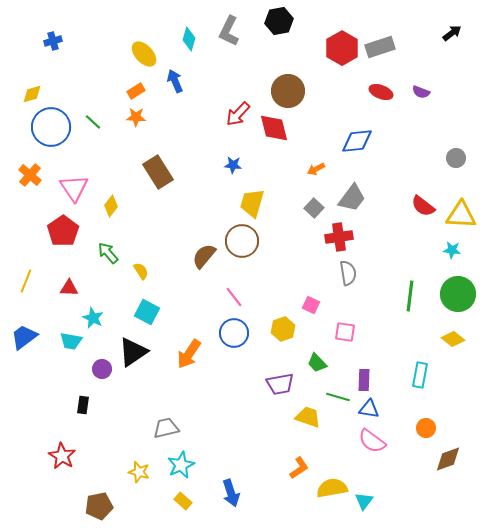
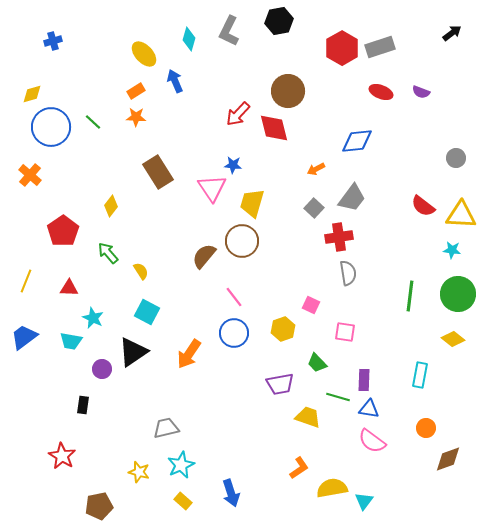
pink triangle at (74, 188): moved 138 px right
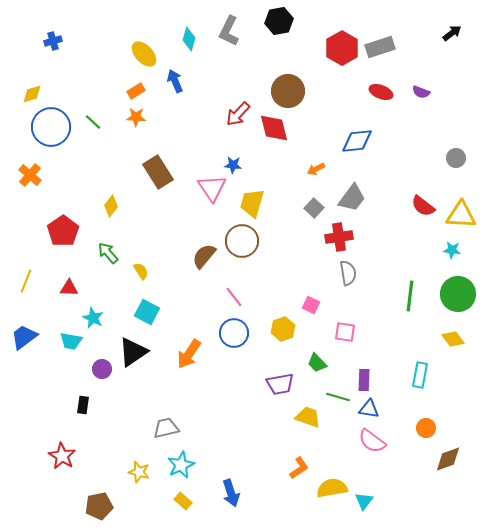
yellow diamond at (453, 339): rotated 15 degrees clockwise
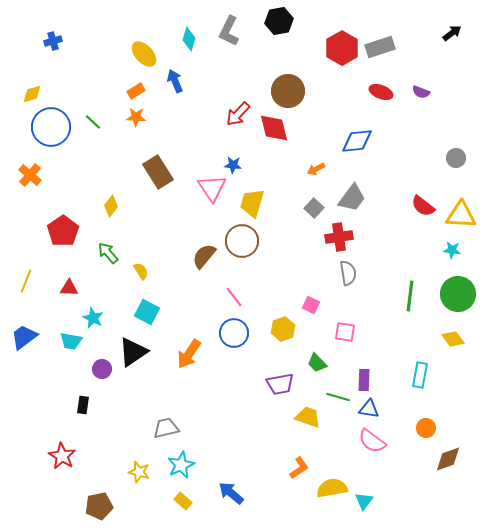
blue arrow at (231, 493): rotated 148 degrees clockwise
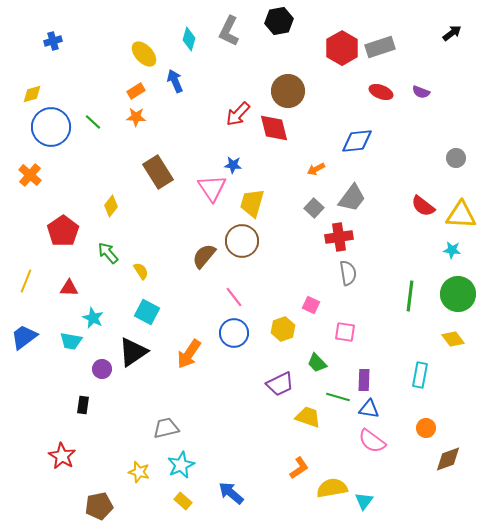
purple trapezoid at (280, 384): rotated 16 degrees counterclockwise
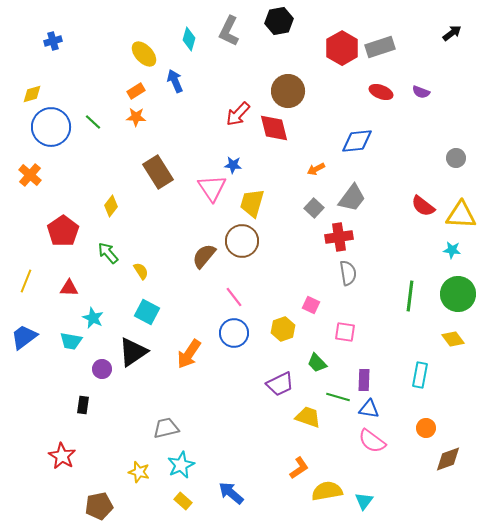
yellow semicircle at (332, 488): moved 5 px left, 3 px down
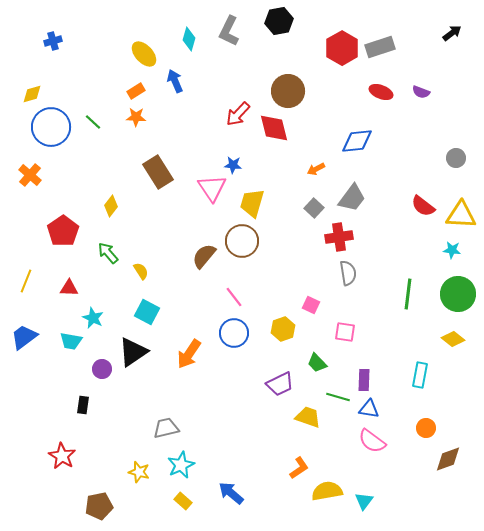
green line at (410, 296): moved 2 px left, 2 px up
yellow diamond at (453, 339): rotated 15 degrees counterclockwise
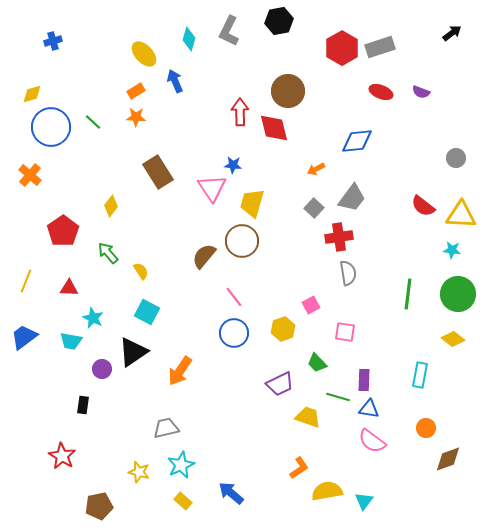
red arrow at (238, 114): moved 2 px right, 2 px up; rotated 136 degrees clockwise
pink square at (311, 305): rotated 36 degrees clockwise
orange arrow at (189, 354): moved 9 px left, 17 px down
